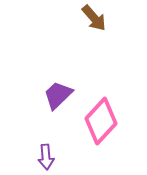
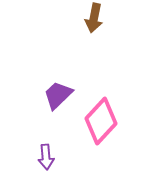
brown arrow: rotated 52 degrees clockwise
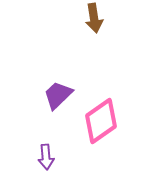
brown arrow: rotated 20 degrees counterclockwise
pink diamond: rotated 12 degrees clockwise
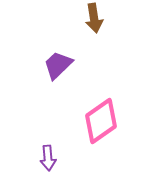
purple trapezoid: moved 30 px up
purple arrow: moved 2 px right, 1 px down
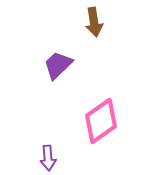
brown arrow: moved 4 px down
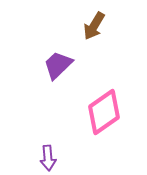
brown arrow: moved 4 px down; rotated 40 degrees clockwise
pink diamond: moved 3 px right, 9 px up
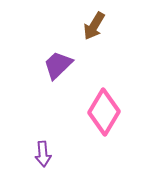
pink diamond: rotated 24 degrees counterclockwise
purple arrow: moved 5 px left, 4 px up
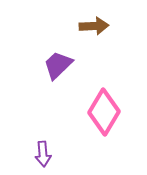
brown arrow: rotated 124 degrees counterclockwise
